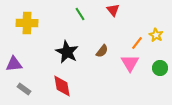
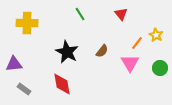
red triangle: moved 8 px right, 4 px down
red diamond: moved 2 px up
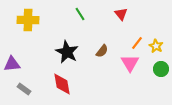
yellow cross: moved 1 px right, 3 px up
yellow star: moved 11 px down
purple triangle: moved 2 px left
green circle: moved 1 px right, 1 px down
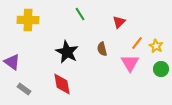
red triangle: moved 2 px left, 8 px down; rotated 24 degrees clockwise
brown semicircle: moved 2 px up; rotated 128 degrees clockwise
purple triangle: moved 2 px up; rotated 42 degrees clockwise
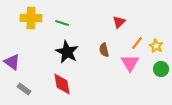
green line: moved 18 px left, 9 px down; rotated 40 degrees counterclockwise
yellow cross: moved 3 px right, 2 px up
brown semicircle: moved 2 px right, 1 px down
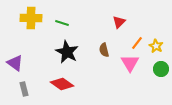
purple triangle: moved 3 px right, 1 px down
red diamond: rotated 45 degrees counterclockwise
gray rectangle: rotated 40 degrees clockwise
